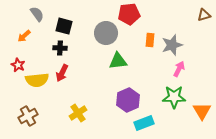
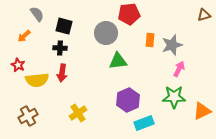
red arrow: rotated 18 degrees counterclockwise
orange triangle: rotated 36 degrees clockwise
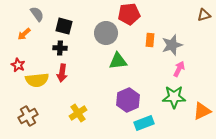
orange arrow: moved 2 px up
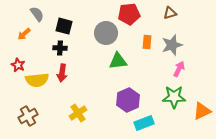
brown triangle: moved 34 px left, 2 px up
orange rectangle: moved 3 px left, 2 px down
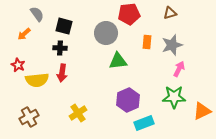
brown cross: moved 1 px right, 1 px down
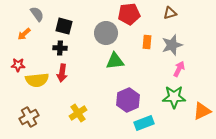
green triangle: moved 3 px left
red star: rotated 24 degrees counterclockwise
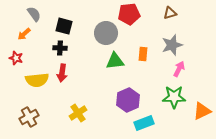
gray semicircle: moved 3 px left
orange rectangle: moved 4 px left, 12 px down
red star: moved 2 px left, 7 px up; rotated 16 degrees clockwise
